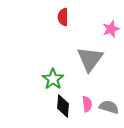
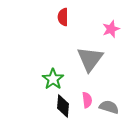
pink semicircle: moved 4 px up
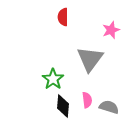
pink star: moved 1 px down
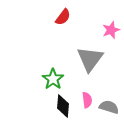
red semicircle: rotated 144 degrees counterclockwise
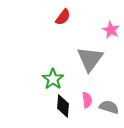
pink star: rotated 24 degrees counterclockwise
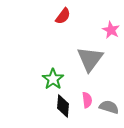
red semicircle: moved 1 px up
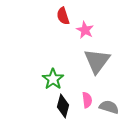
red semicircle: rotated 126 degrees clockwise
pink star: moved 26 px left
gray triangle: moved 7 px right, 2 px down
black diamond: rotated 10 degrees clockwise
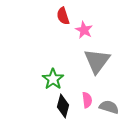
pink star: moved 1 px left
